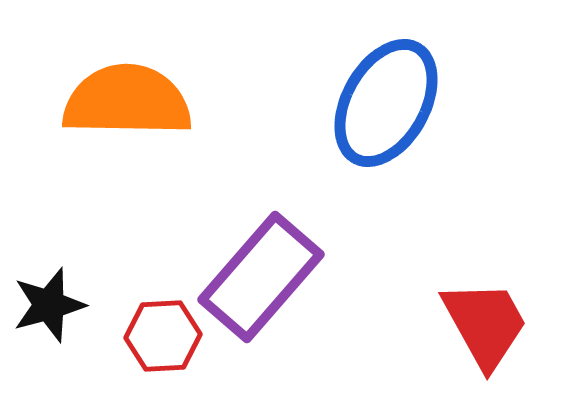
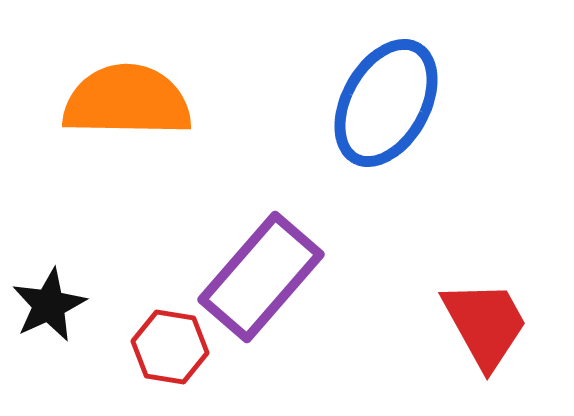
black star: rotated 10 degrees counterclockwise
red hexagon: moved 7 px right, 11 px down; rotated 12 degrees clockwise
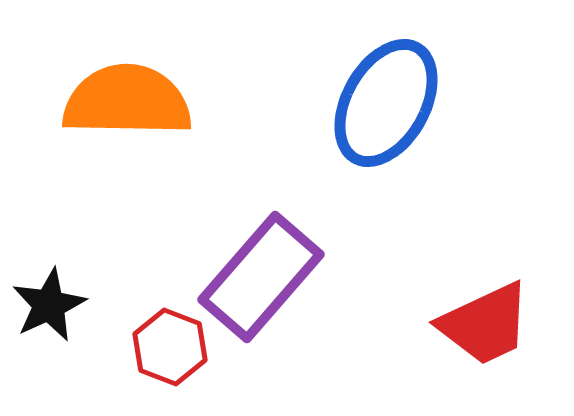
red trapezoid: rotated 94 degrees clockwise
red hexagon: rotated 12 degrees clockwise
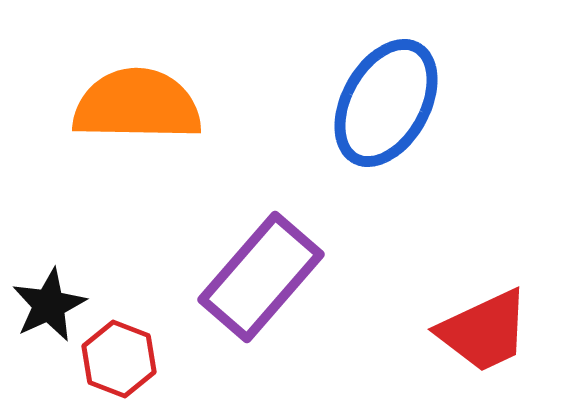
orange semicircle: moved 10 px right, 4 px down
red trapezoid: moved 1 px left, 7 px down
red hexagon: moved 51 px left, 12 px down
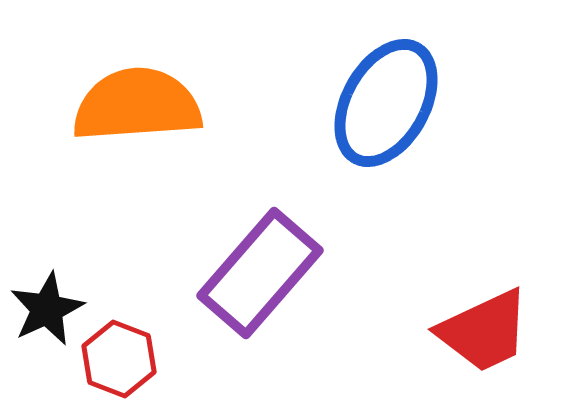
orange semicircle: rotated 5 degrees counterclockwise
purple rectangle: moved 1 px left, 4 px up
black star: moved 2 px left, 4 px down
